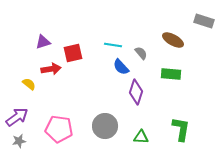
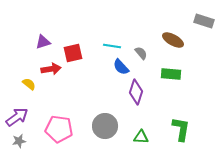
cyan line: moved 1 px left, 1 px down
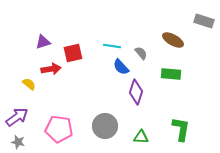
gray star: moved 1 px left, 1 px down; rotated 24 degrees clockwise
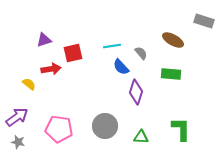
purple triangle: moved 1 px right, 2 px up
cyan line: rotated 18 degrees counterclockwise
green L-shape: rotated 10 degrees counterclockwise
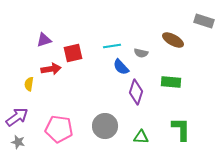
gray semicircle: rotated 144 degrees clockwise
green rectangle: moved 8 px down
yellow semicircle: rotated 120 degrees counterclockwise
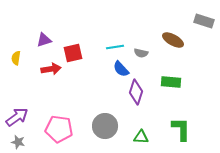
cyan line: moved 3 px right, 1 px down
blue semicircle: moved 2 px down
yellow semicircle: moved 13 px left, 26 px up
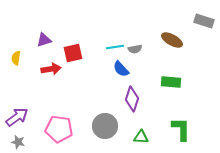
brown ellipse: moved 1 px left
gray semicircle: moved 6 px left, 4 px up; rotated 24 degrees counterclockwise
purple diamond: moved 4 px left, 7 px down
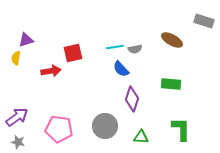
purple triangle: moved 18 px left
red arrow: moved 2 px down
green rectangle: moved 2 px down
